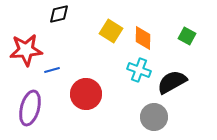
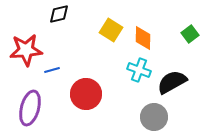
yellow square: moved 1 px up
green square: moved 3 px right, 2 px up; rotated 24 degrees clockwise
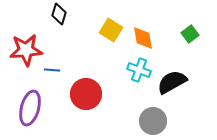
black diamond: rotated 60 degrees counterclockwise
orange diamond: rotated 10 degrees counterclockwise
blue line: rotated 21 degrees clockwise
gray circle: moved 1 px left, 4 px down
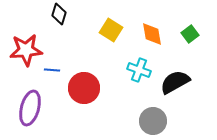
orange diamond: moved 9 px right, 4 px up
black semicircle: moved 3 px right
red circle: moved 2 px left, 6 px up
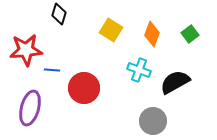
orange diamond: rotated 30 degrees clockwise
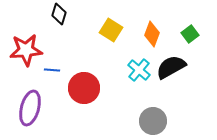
cyan cross: rotated 20 degrees clockwise
black semicircle: moved 4 px left, 15 px up
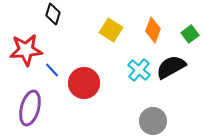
black diamond: moved 6 px left
orange diamond: moved 1 px right, 4 px up
blue line: rotated 42 degrees clockwise
red circle: moved 5 px up
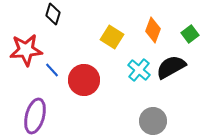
yellow square: moved 1 px right, 7 px down
red circle: moved 3 px up
purple ellipse: moved 5 px right, 8 px down
